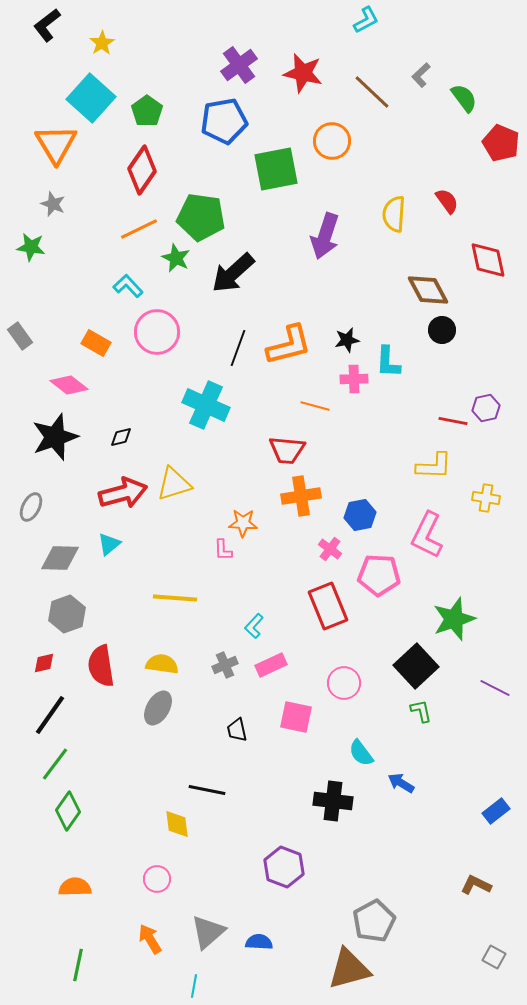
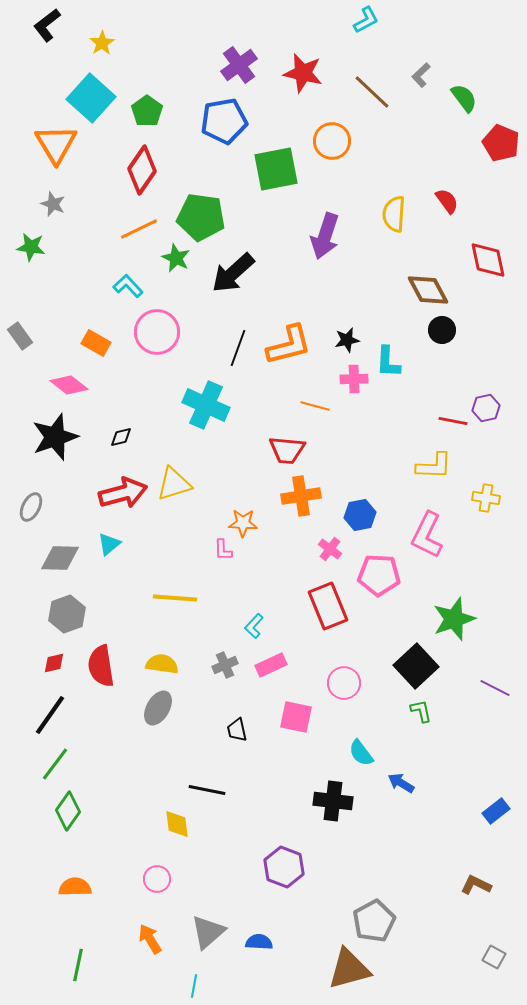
red diamond at (44, 663): moved 10 px right
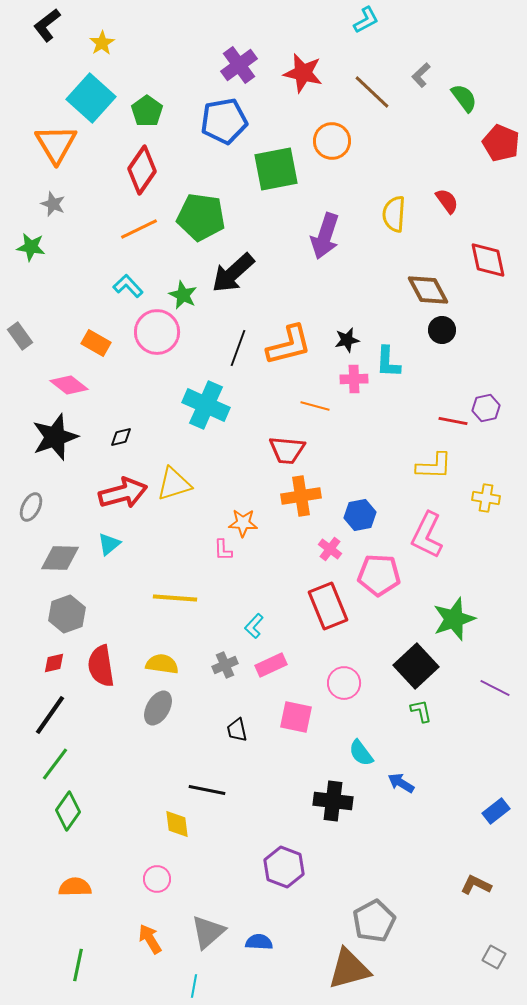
green star at (176, 258): moved 7 px right, 37 px down
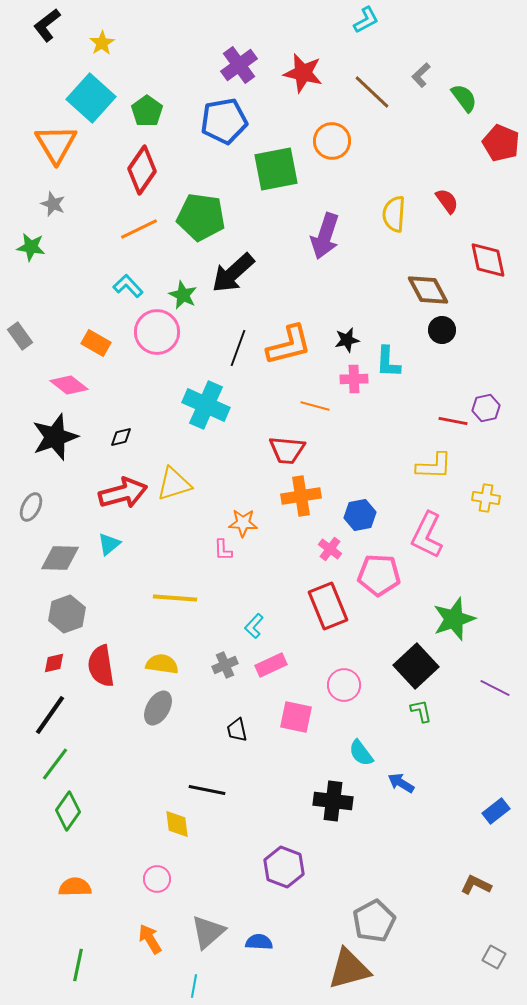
pink circle at (344, 683): moved 2 px down
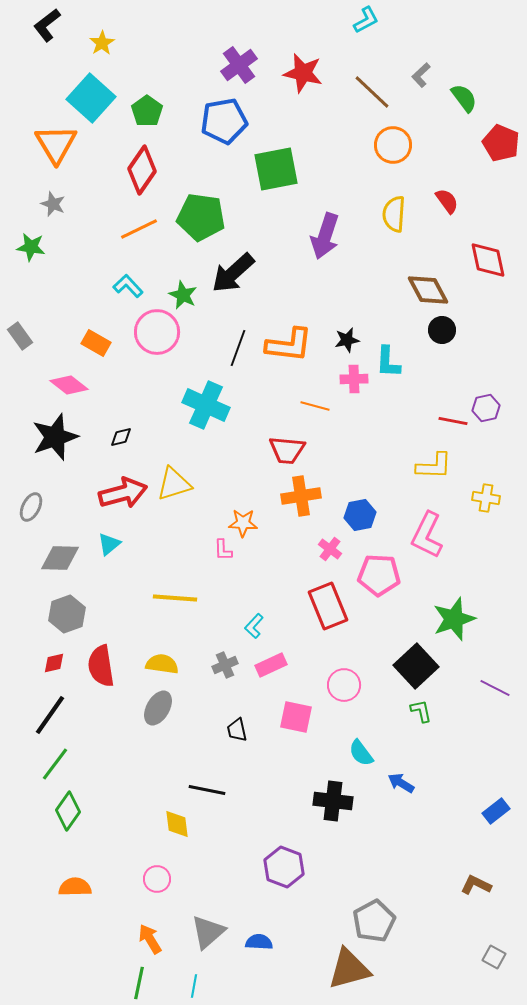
orange circle at (332, 141): moved 61 px right, 4 px down
orange L-shape at (289, 345): rotated 21 degrees clockwise
green line at (78, 965): moved 61 px right, 18 px down
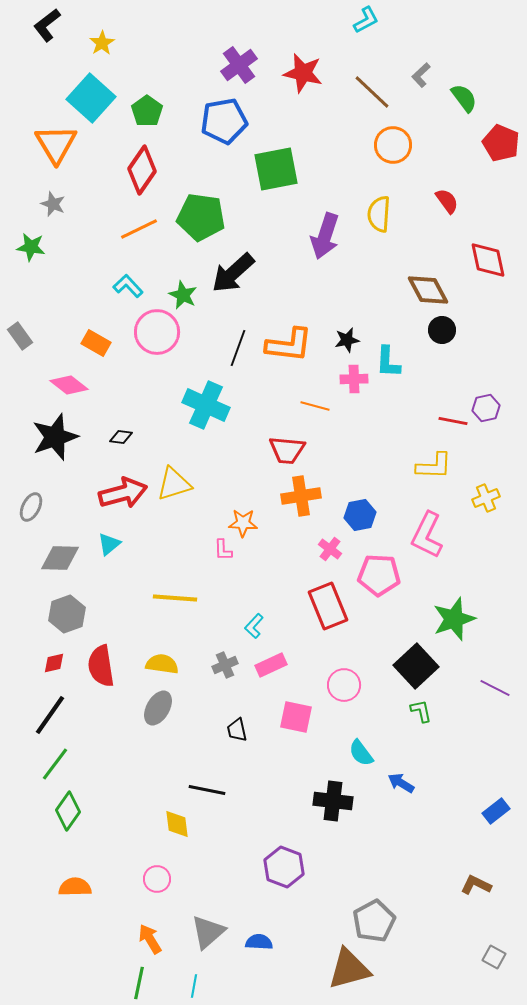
yellow semicircle at (394, 214): moved 15 px left
black diamond at (121, 437): rotated 20 degrees clockwise
yellow cross at (486, 498): rotated 32 degrees counterclockwise
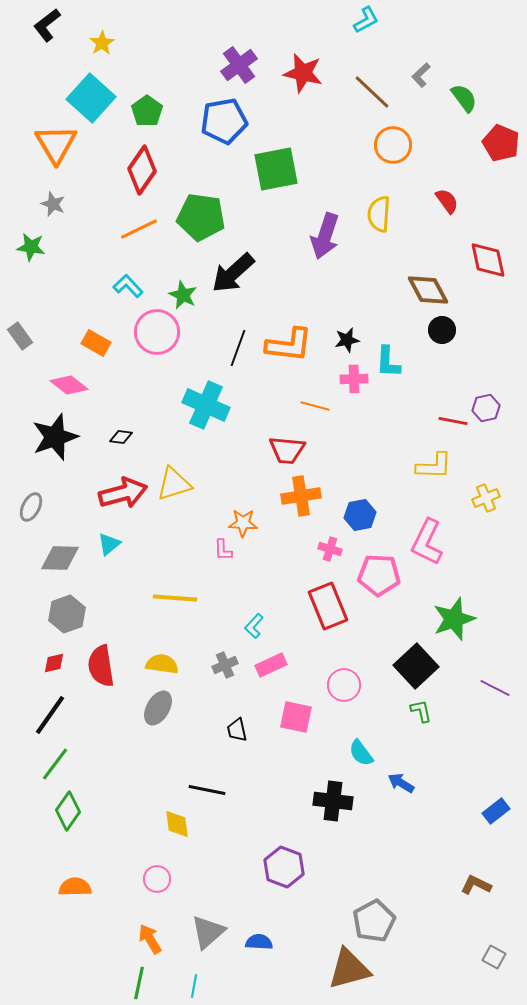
pink L-shape at (427, 535): moved 7 px down
pink cross at (330, 549): rotated 20 degrees counterclockwise
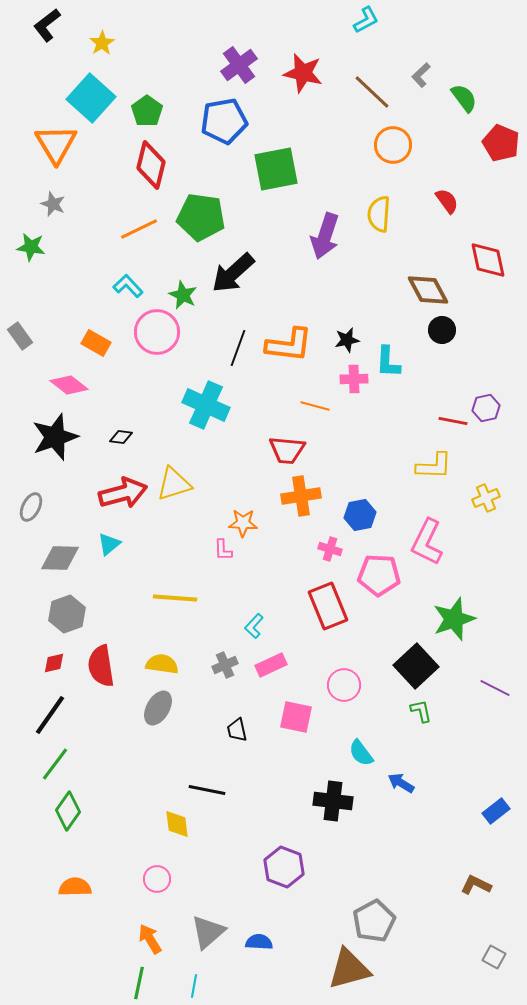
red diamond at (142, 170): moved 9 px right, 5 px up; rotated 21 degrees counterclockwise
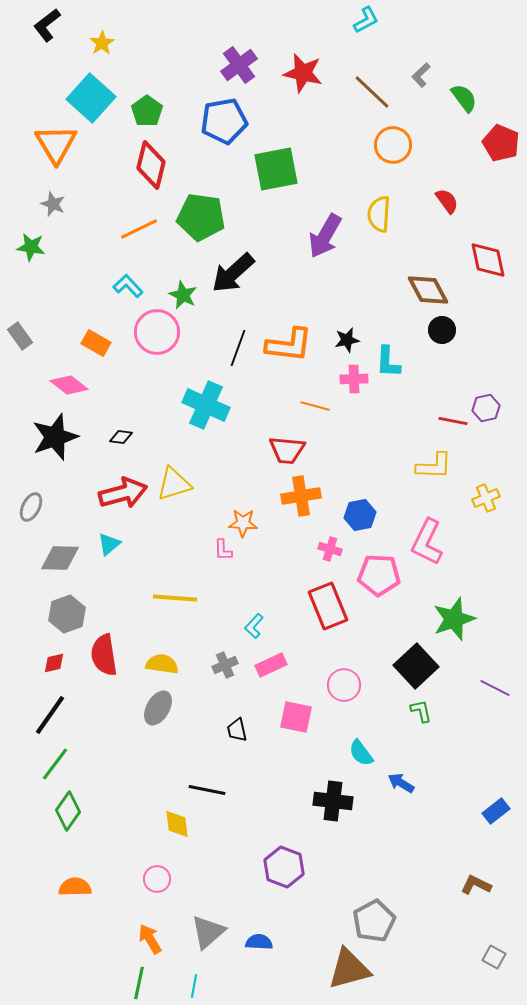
purple arrow at (325, 236): rotated 12 degrees clockwise
red semicircle at (101, 666): moved 3 px right, 11 px up
